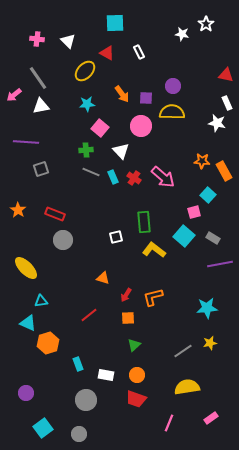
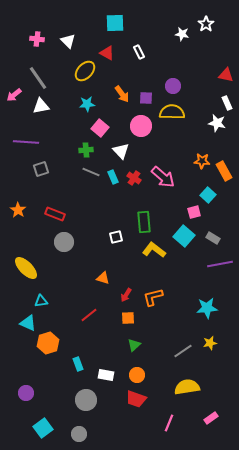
gray circle at (63, 240): moved 1 px right, 2 px down
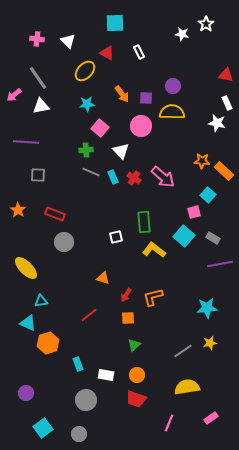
gray square at (41, 169): moved 3 px left, 6 px down; rotated 21 degrees clockwise
orange rectangle at (224, 171): rotated 18 degrees counterclockwise
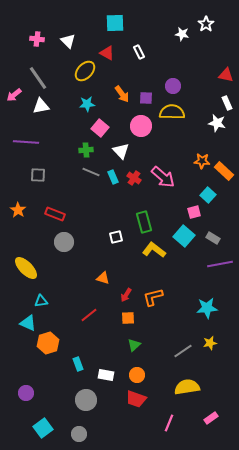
green rectangle at (144, 222): rotated 10 degrees counterclockwise
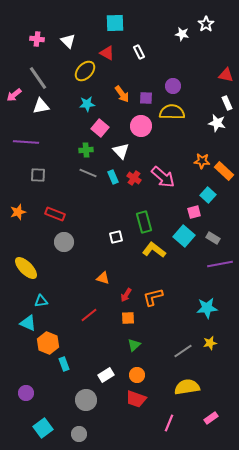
gray line at (91, 172): moved 3 px left, 1 px down
orange star at (18, 210): moved 2 px down; rotated 21 degrees clockwise
orange hexagon at (48, 343): rotated 20 degrees counterclockwise
cyan rectangle at (78, 364): moved 14 px left
white rectangle at (106, 375): rotated 42 degrees counterclockwise
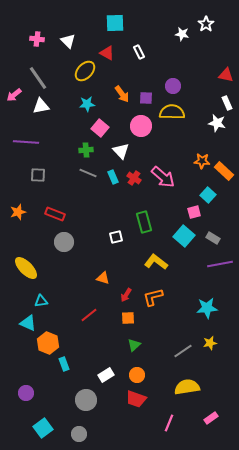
yellow L-shape at (154, 250): moved 2 px right, 12 px down
